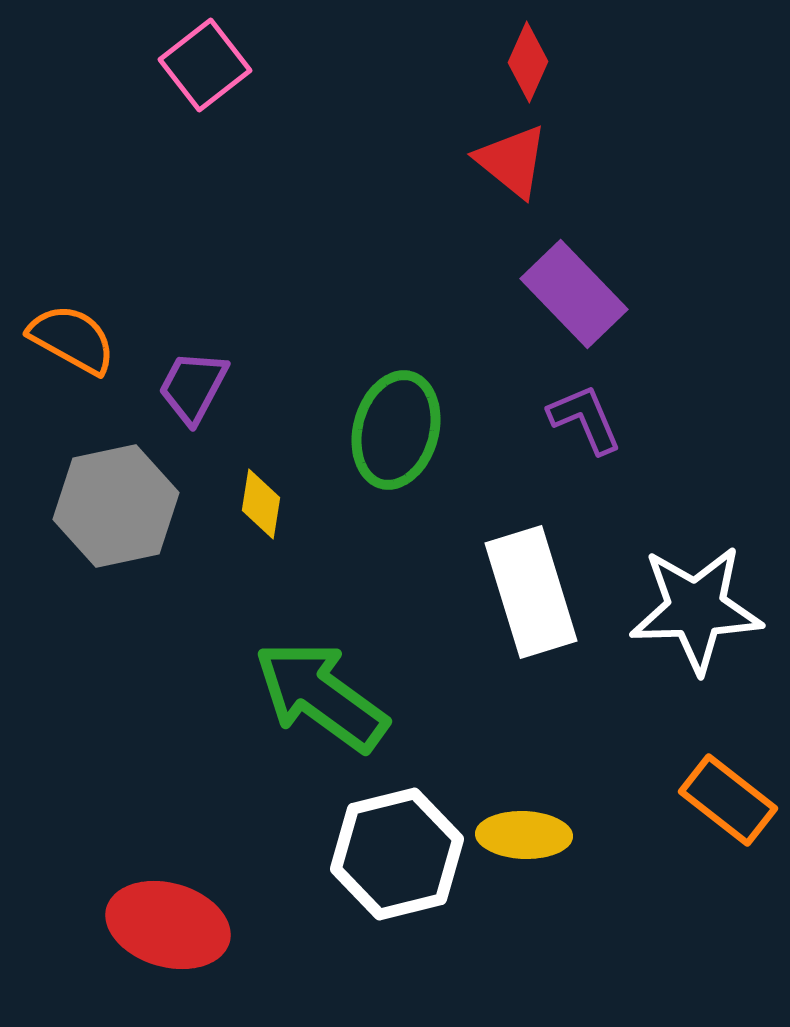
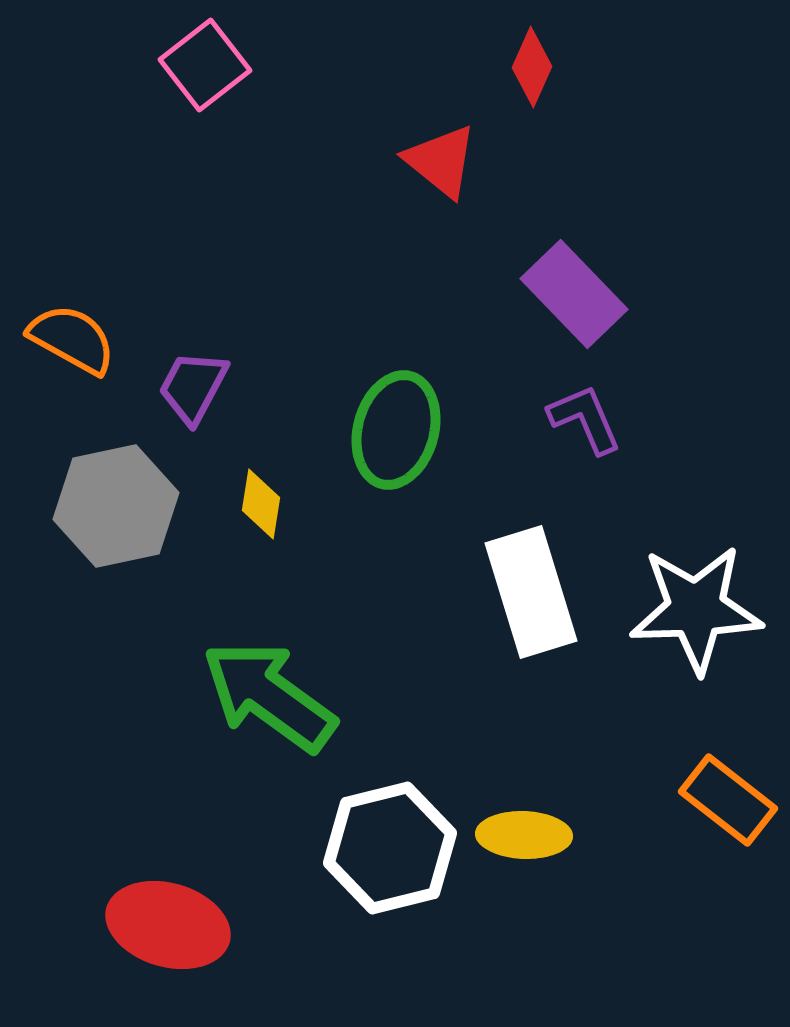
red diamond: moved 4 px right, 5 px down
red triangle: moved 71 px left
green arrow: moved 52 px left
white hexagon: moved 7 px left, 6 px up
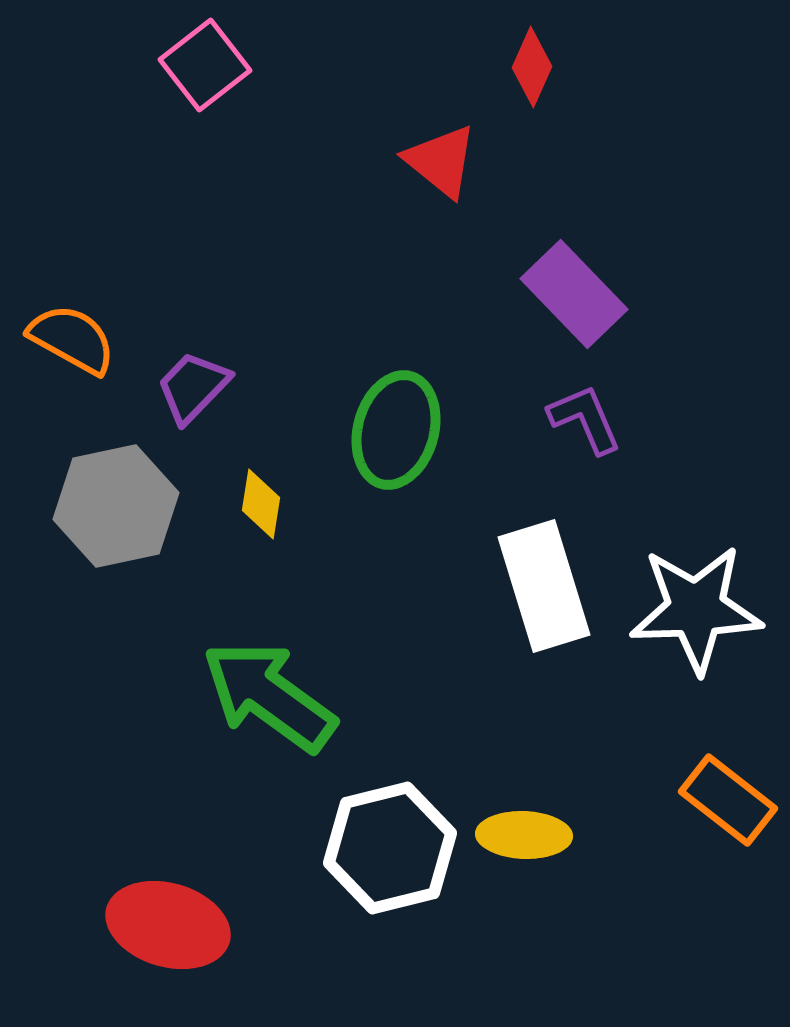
purple trapezoid: rotated 16 degrees clockwise
white rectangle: moved 13 px right, 6 px up
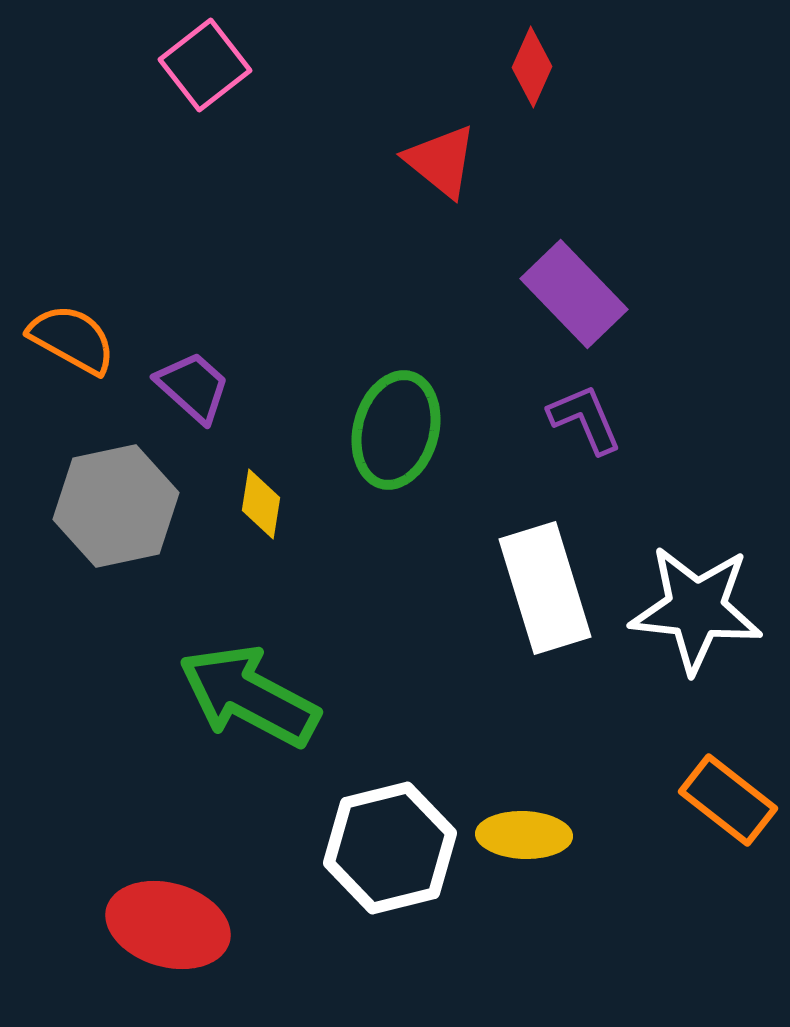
purple trapezoid: rotated 88 degrees clockwise
white rectangle: moved 1 px right, 2 px down
white star: rotated 8 degrees clockwise
green arrow: moved 20 px left; rotated 8 degrees counterclockwise
